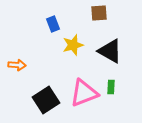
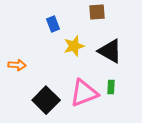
brown square: moved 2 px left, 1 px up
yellow star: moved 1 px right, 1 px down
black square: rotated 12 degrees counterclockwise
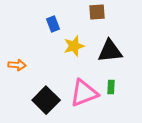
black triangle: rotated 36 degrees counterclockwise
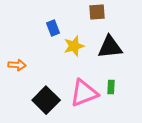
blue rectangle: moved 4 px down
black triangle: moved 4 px up
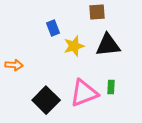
black triangle: moved 2 px left, 2 px up
orange arrow: moved 3 px left
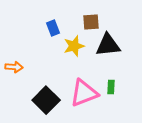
brown square: moved 6 px left, 10 px down
orange arrow: moved 2 px down
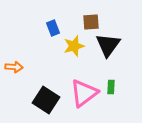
black triangle: rotated 48 degrees counterclockwise
pink triangle: rotated 16 degrees counterclockwise
black square: rotated 12 degrees counterclockwise
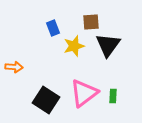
green rectangle: moved 2 px right, 9 px down
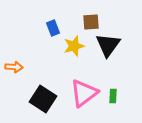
black square: moved 3 px left, 1 px up
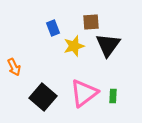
orange arrow: rotated 60 degrees clockwise
black square: moved 2 px up; rotated 8 degrees clockwise
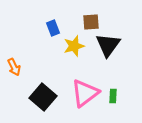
pink triangle: moved 1 px right
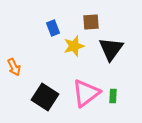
black triangle: moved 3 px right, 4 px down
pink triangle: moved 1 px right
black square: moved 2 px right; rotated 8 degrees counterclockwise
